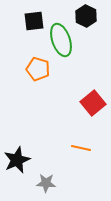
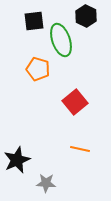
red square: moved 18 px left, 1 px up
orange line: moved 1 px left, 1 px down
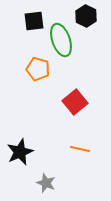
black star: moved 3 px right, 8 px up
gray star: rotated 18 degrees clockwise
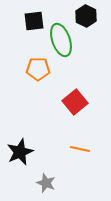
orange pentagon: rotated 15 degrees counterclockwise
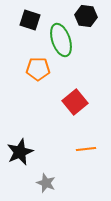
black hexagon: rotated 20 degrees counterclockwise
black square: moved 4 px left, 1 px up; rotated 25 degrees clockwise
orange line: moved 6 px right; rotated 18 degrees counterclockwise
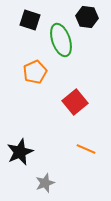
black hexagon: moved 1 px right, 1 px down
orange pentagon: moved 3 px left, 3 px down; rotated 25 degrees counterclockwise
orange line: rotated 30 degrees clockwise
gray star: moved 1 px left; rotated 30 degrees clockwise
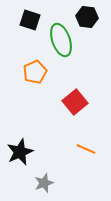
gray star: moved 1 px left
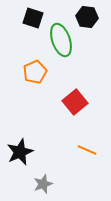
black square: moved 3 px right, 2 px up
orange line: moved 1 px right, 1 px down
gray star: moved 1 px left, 1 px down
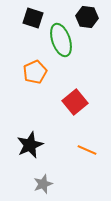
black star: moved 10 px right, 7 px up
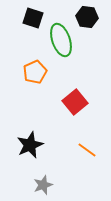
orange line: rotated 12 degrees clockwise
gray star: moved 1 px down
